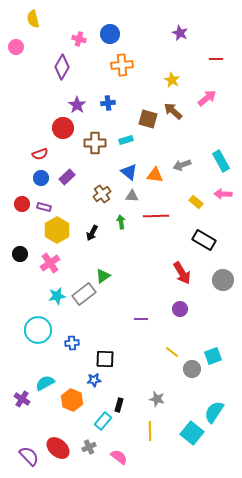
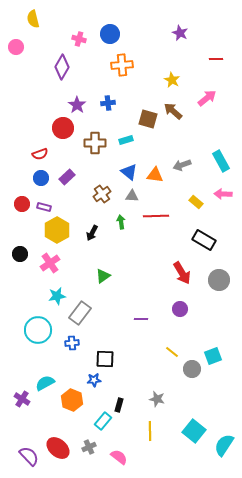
gray circle at (223, 280): moved 4 px left
gray rectangle at (84, 294): moved 4 px left, 19 px down; rotated 15 degrees counterclockwise
cyan semicircle at (214, 412): moved 10 px right, 33 px down
cyan square at (192, 433): moved 2 px right, 2 px up
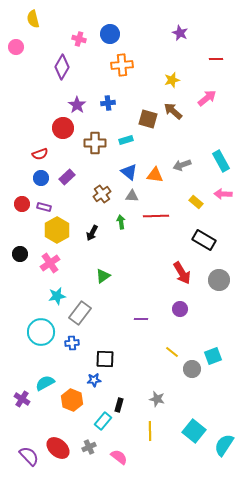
yellow star at (172, 80): rotated 28 degrees clockwise
cyan circle at (38, 330): moved 3 px right, 2 px down
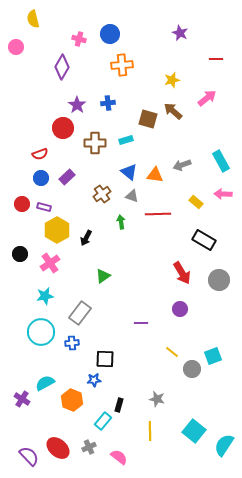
gray triangle at (132, 196): rotated 16 degrees clockwise
red line at (156, 216): moved 2 px right, 2 px up
black arrow at (92, 233): moved 6 px left, 5 px down
cyan star at (57, 296): moved 12 px left
purple line at (141, 319): moved 4 px down
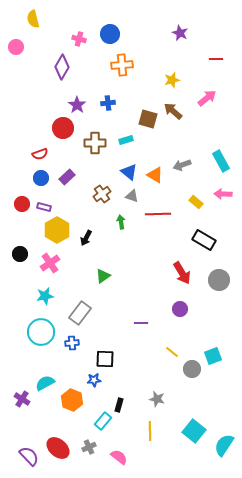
orange triangle at (155, 175): rotated 24 degrees clockwise
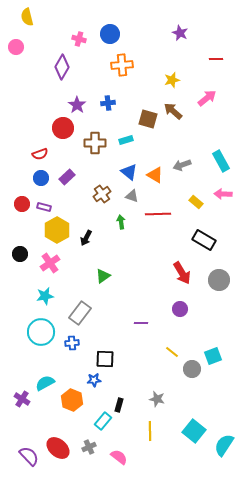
yellow semicircle at (33, 19): moved 6 px left, 2 px up
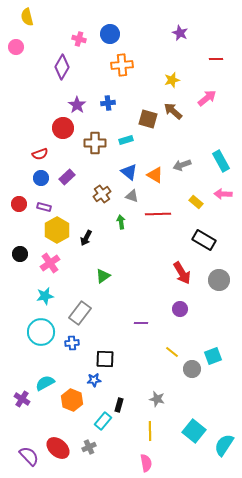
red circle at (22, 204): moved 3 px left
pink semicircle at (119, 457): moved 27 px right, 6 px down; rotated 42 degrees clockwise
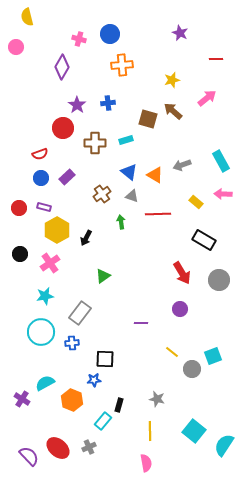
red circle at (19, 204): moved 4 px down
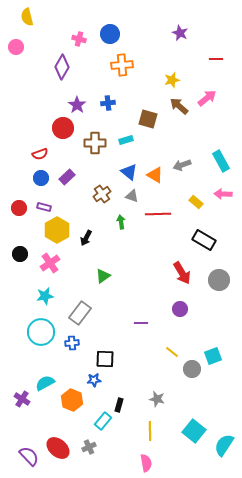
brown arrow at (173, 111): moved 6 px right, 5 px up
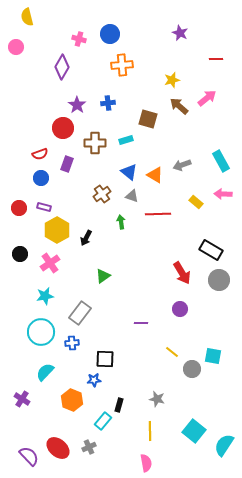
purple rectangle at (67, 177): moved 13 px up; rotated 28 degrees counterclockwise
black rectangle at (204, 240): moved 7 px right, 10 px down
cyan square at (213, 356): rotated 30 degrees clockwise
cyan semicircle at (45, 383): moved 11 px up; rotated 18 degrees counterclockwise
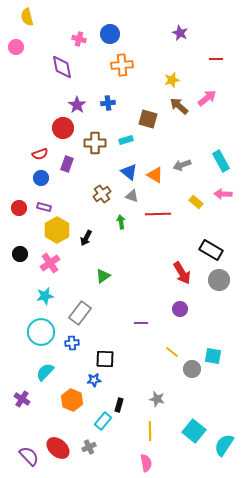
purple diamond at (62, 67): rotated 40 degrees counterclockwise
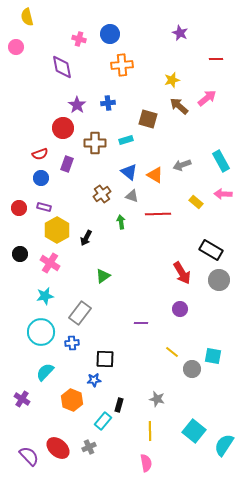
pink cross at (50, 263): rotated 24 degrees counterclockwise
